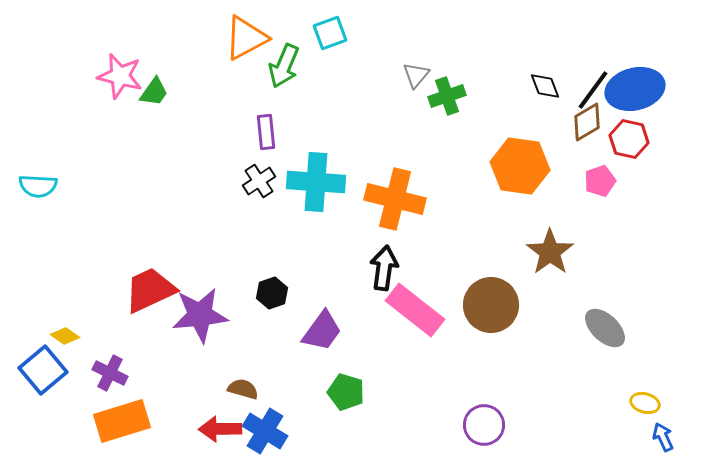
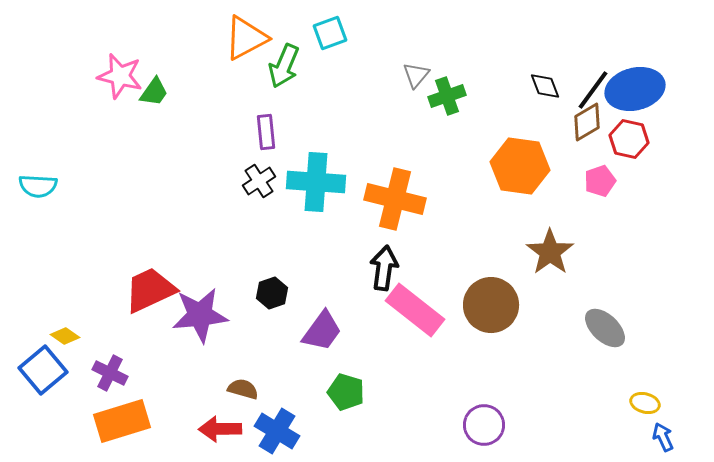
blue cross: moved 12 px right
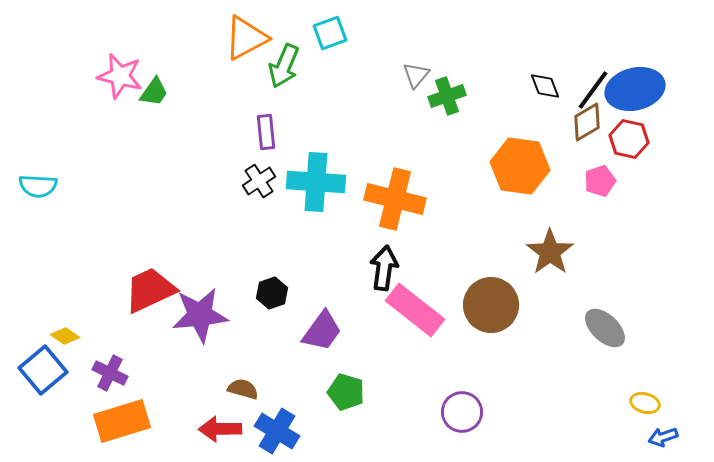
purple circle: moved 22 px left, 13 px up
blue arrow: rotated 84 degrees counterclockwise
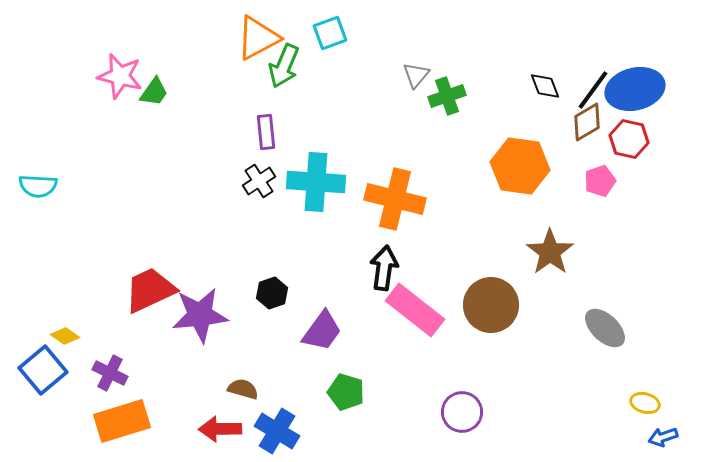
orange triangle: moved 12 px right
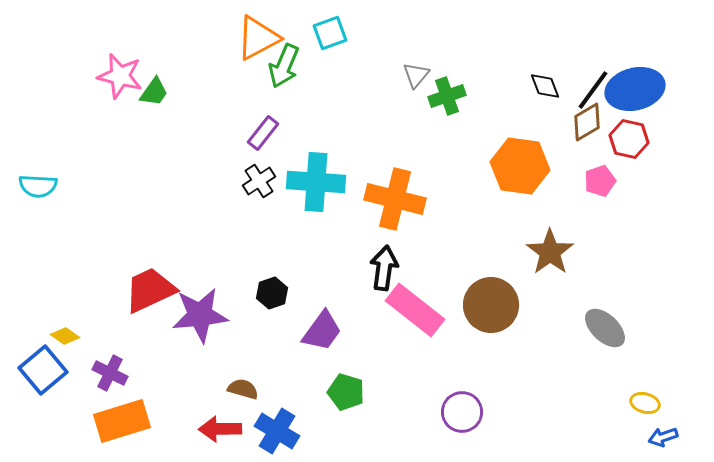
purple rectangle: moved 3 px left, 1 px down; rotated 44 degrees clockwise
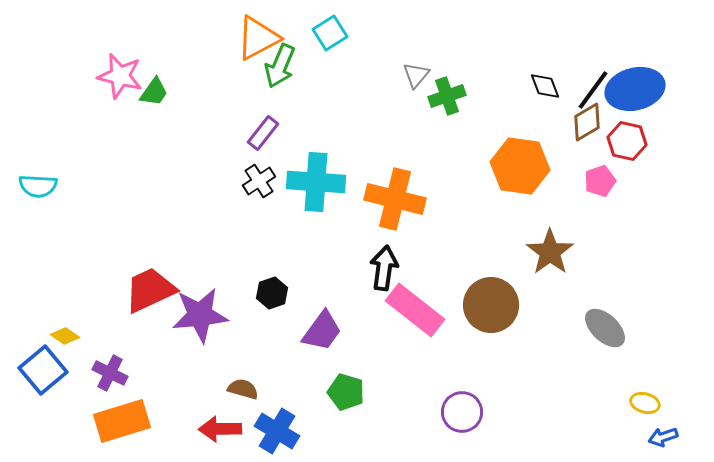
cyan square: rotated 12 degrees counterclockwise
green arrow: moved 4 px left
red hexagon: moved 2 px left, 2 px down
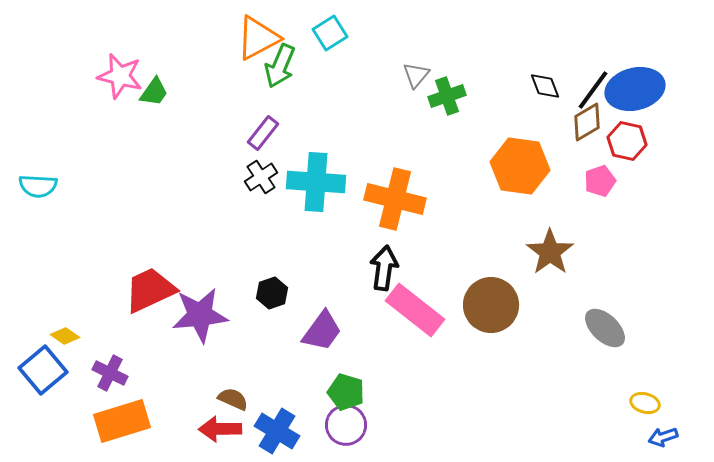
black cross: moved 2 px right, 4 px up
brown semicircle: moved 10 px left, 10 px down; rotated 8 degrees clockwise
purple circle: moved 116 px left, 13 px down
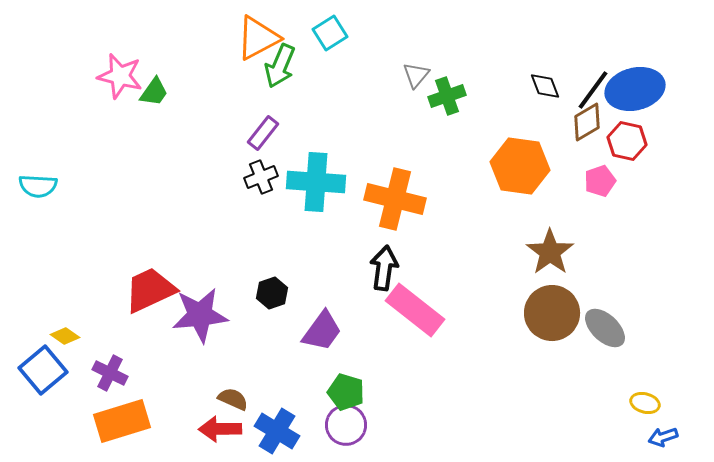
black cross: rotated 12 degrees clockwise
brown circle: moved 61 px right, 8 px down
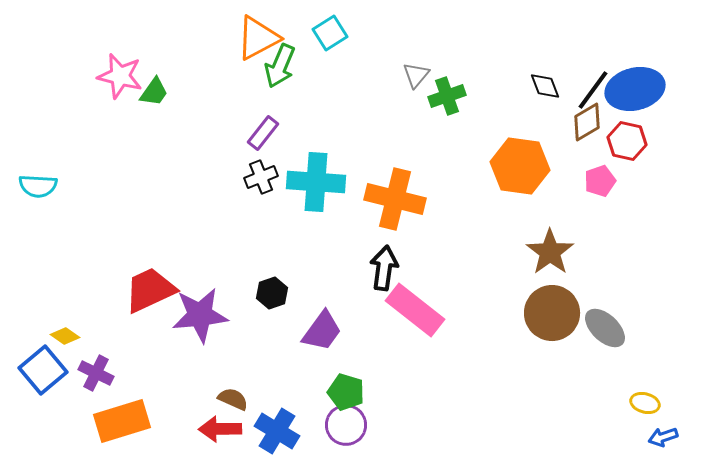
purple cross: moved 14 px left
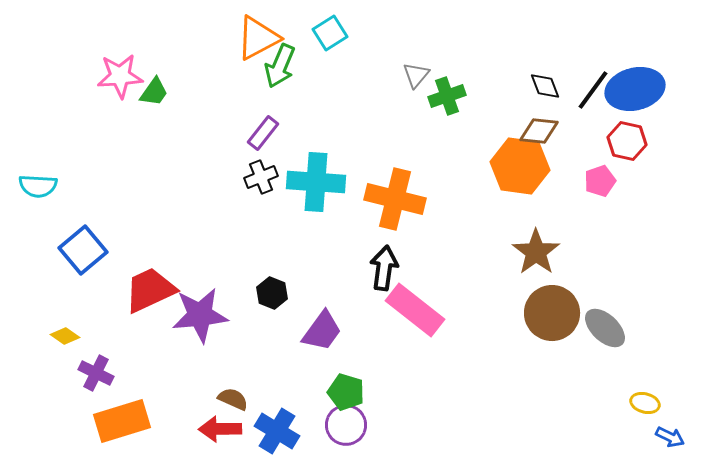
pink star: rotated 18 degrees counterclockwise
brown diamond: moved 48 px left, 9 px down; rotated 36 degrees clockwise
brown star: moved 14 px left
black hexagon: rotated 20 degrees counterclockwise
blue square: moved 40 px right, 120 px up
blue arrow: moved 7 px right; rotated 136 degrees counterclockwise
